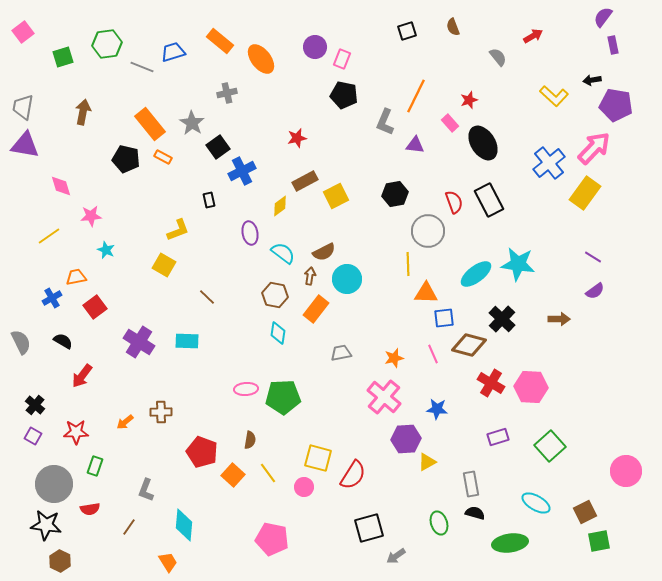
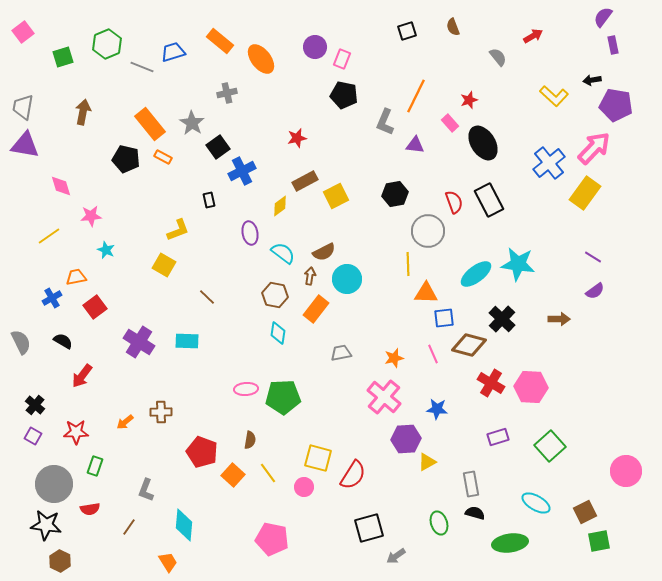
green hexagon at (107, 44): rotated 16 degrees counterclockwise
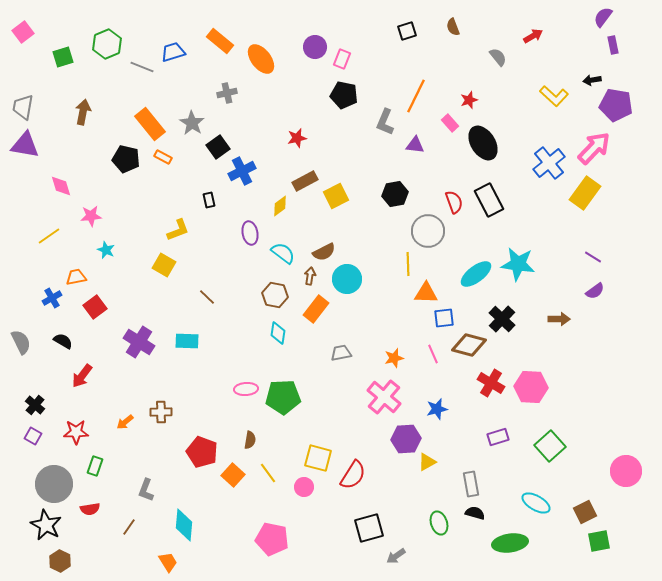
blue star at (437, 409): rotated 20 degrees counterclockwise
black star at (46, 525): rotated 20 degrees clockwise
